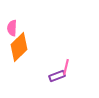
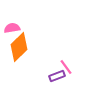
pink semicircle: rotated 77 degrees clockwise
pink line: rotated 49 degrees counterclockwise
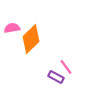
orange diamond: moved 12 px right, 8 px up
purple rectangle: moved 1 px left, 1 px down; rotated 49 degrees clockwise
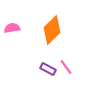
orange diamond: moved 21 px right, 9 px up
purple rectangle: moved 8 px left, 8 px up
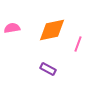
orange diamond: rotated 32 degrees clockwise
pink line: moved 12 px right, 23 px up; rotated 56 degrees clockwise
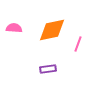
pink semicircle: moved 2 px right; rotated 14 degrees clockwise
purple rectangle: rotated 35 degrees counterclockwise
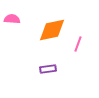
pink semicircle: moved 2 px left, 9 px up
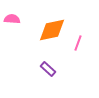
pink line: moved 1 px up
purple rectangle: rotated 49 degrees clockwise
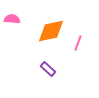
orange diamond: moved 1 px left, 1 px down
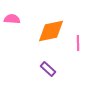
pink line: rotated 21 degrees counterclockwise
